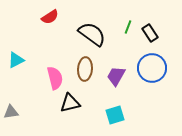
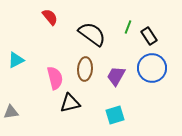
red semicircle: rotated 96 degrees counterclockwise
black rectangle: moved 1 px left, 3 px down
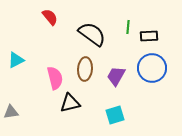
green line: rotated 16 degrees counterclockwise
black rectangle: rotated 60 degrees counterclockwise
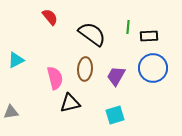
blue circle: moved 1 px right
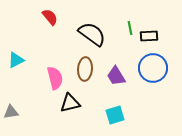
green line: moved 2 px right, 1 px down; rotated 16 degrees counterclockwise
purple trapezoid: rotated 60 degrees counterclockwise
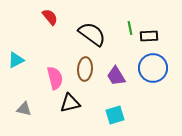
gray triangle: moved 13 px right, 3 px up; rotated 21 degrees clockwise
